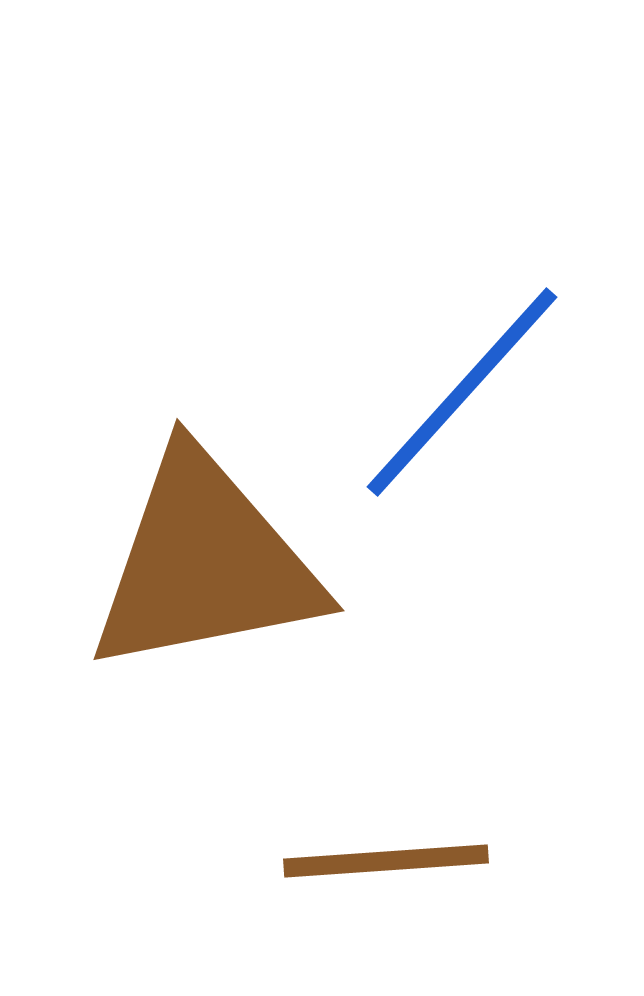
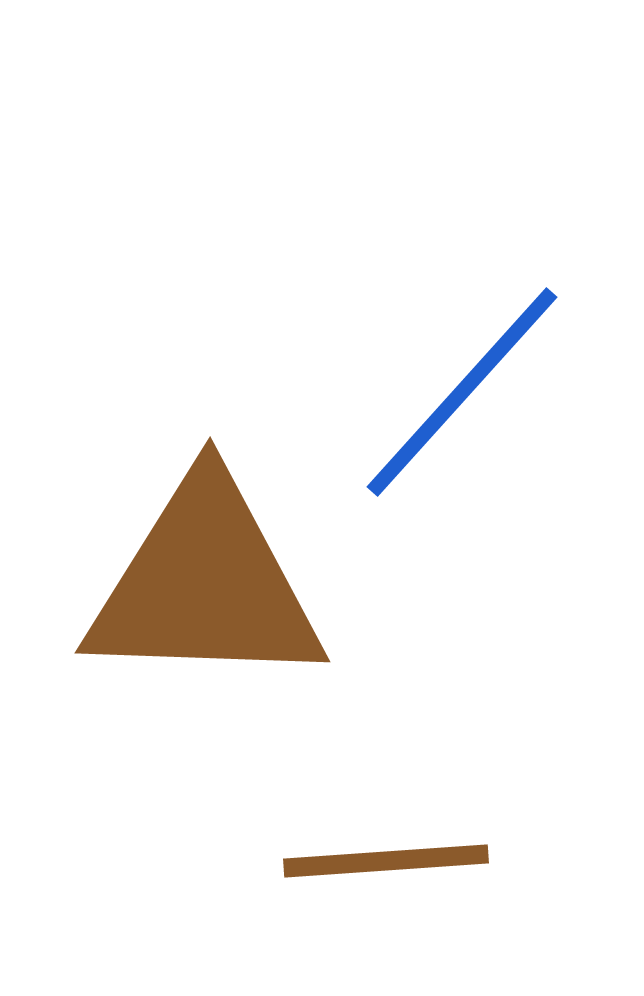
brown triangle: moved 21 px down; rotated 13 degrees clockwise
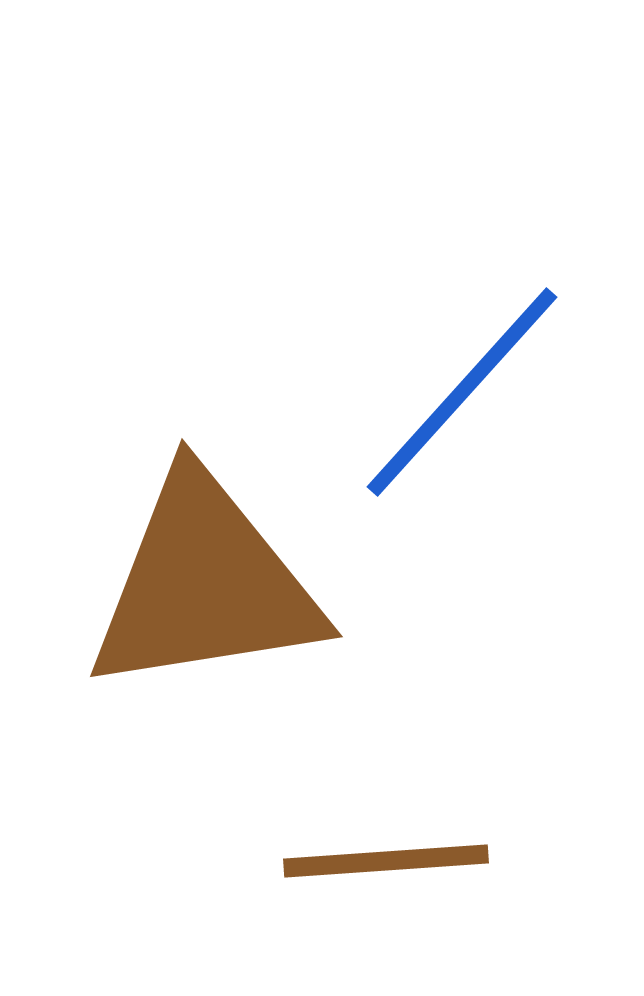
brown triangle: rotated 11 degrees counterclockwise
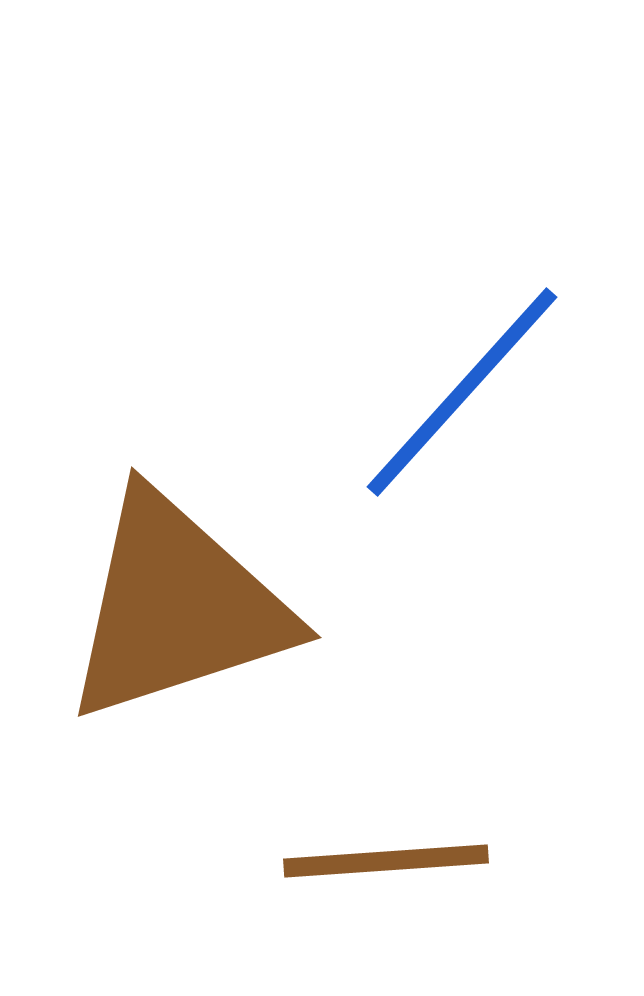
brown triangle: moved 28 px left, 23 px down; rotated 9 degrees counterclockwise
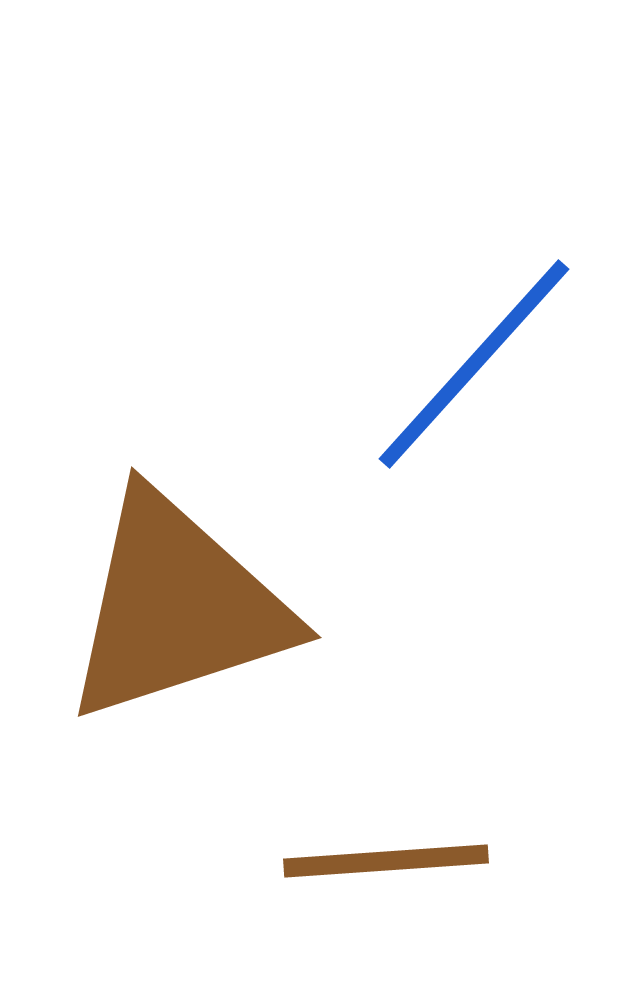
blue line: moved 12 px right, 28 px up
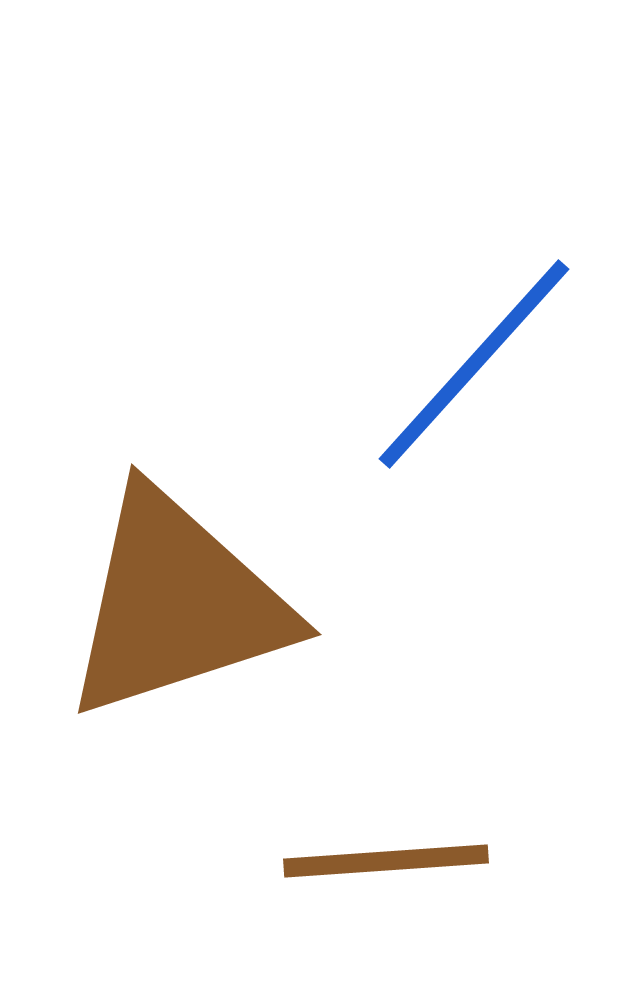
brown triangle: moved 3 px up
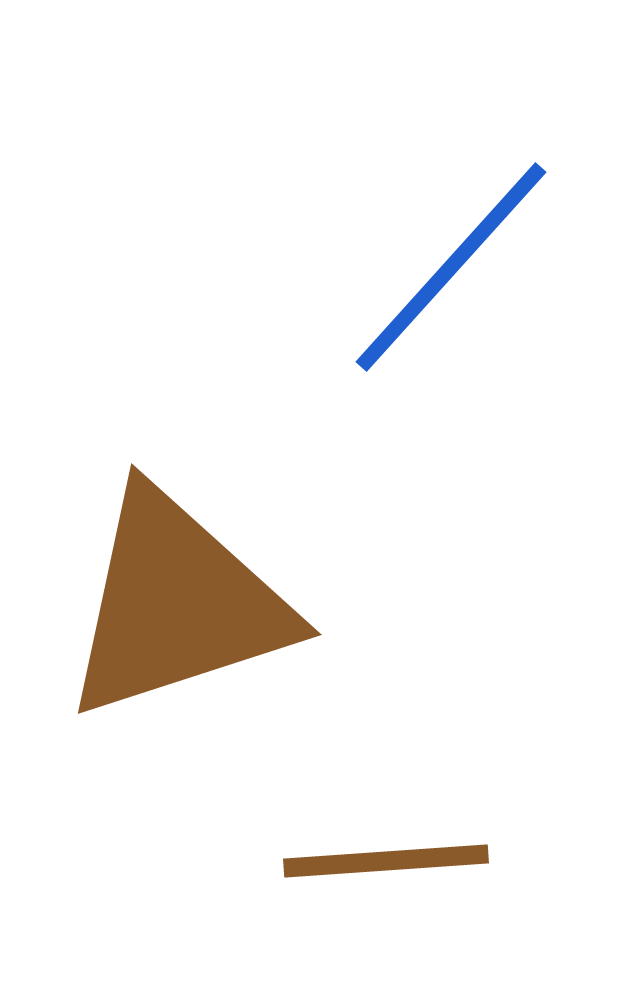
blue line: moved 23 px left, 97 px up
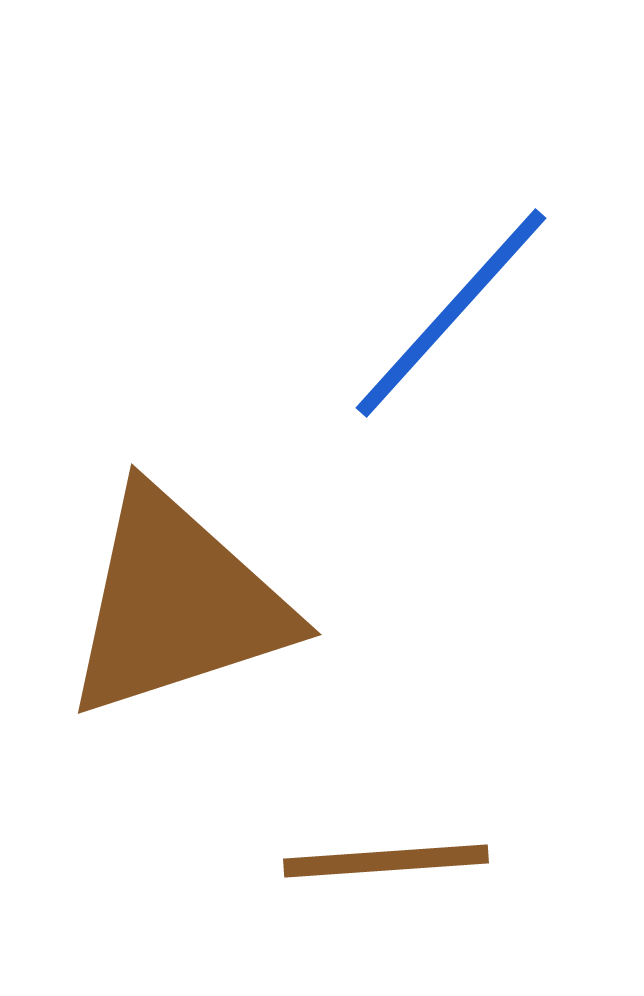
blue line: moved 46 px down
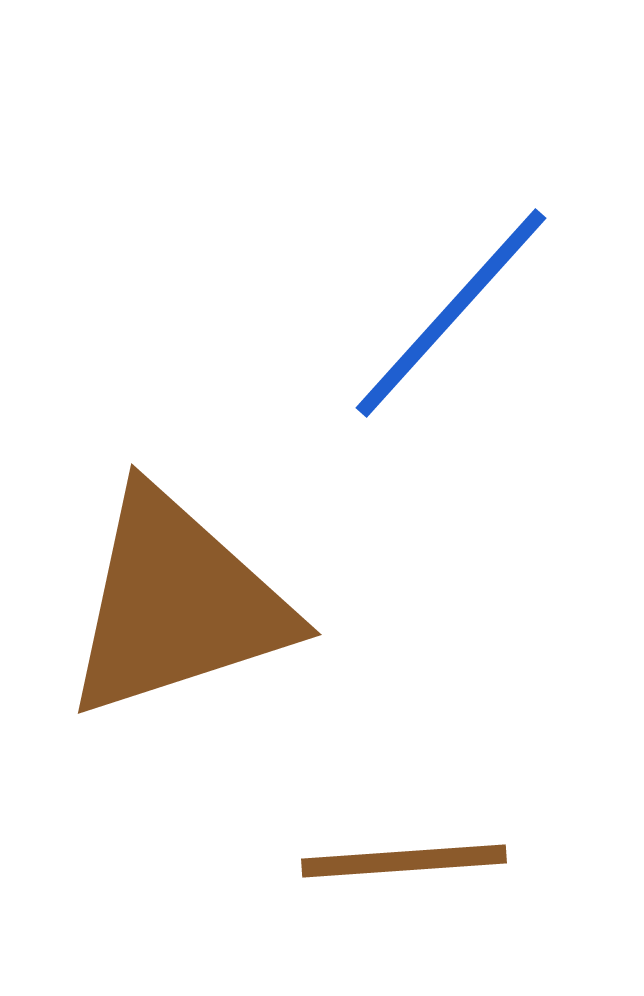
brown line: moved 18 px right
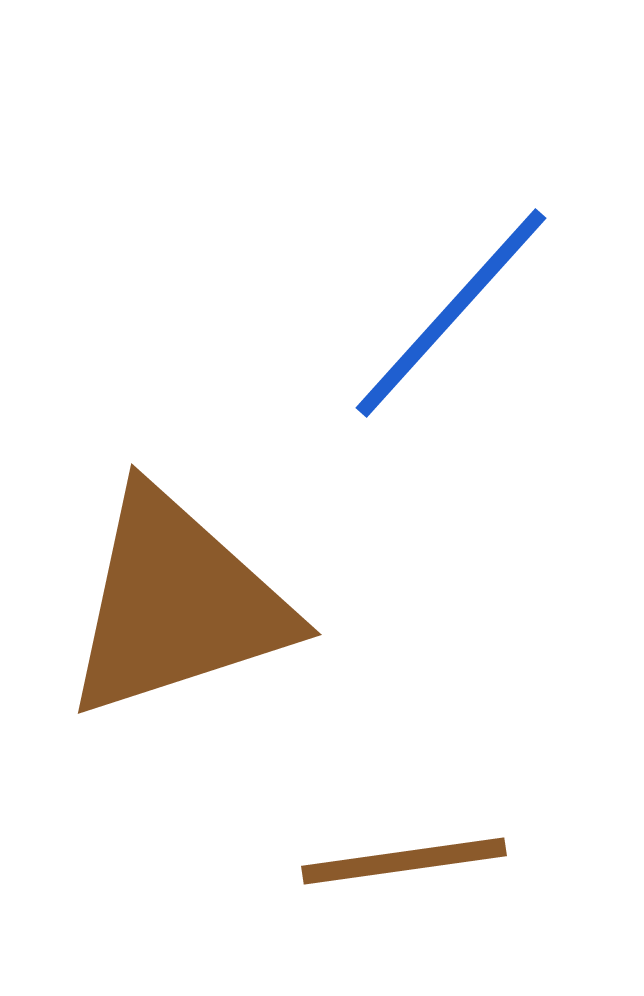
brown line: rotated 4 degrees counterclockwise
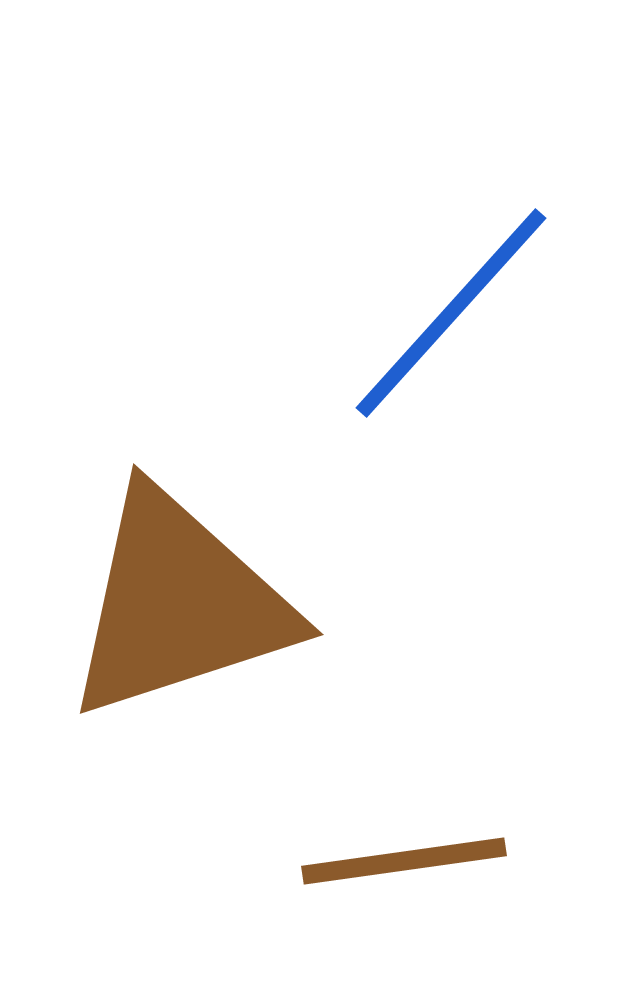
brown triangle: moved 2 px right
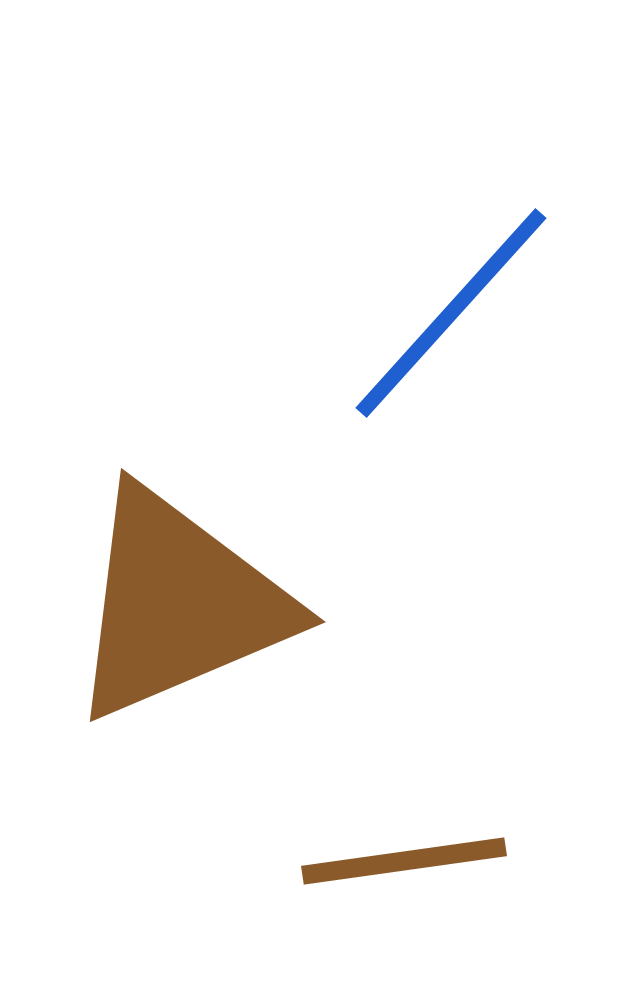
brown triangle: rotated 5 degrees counterclockwise
